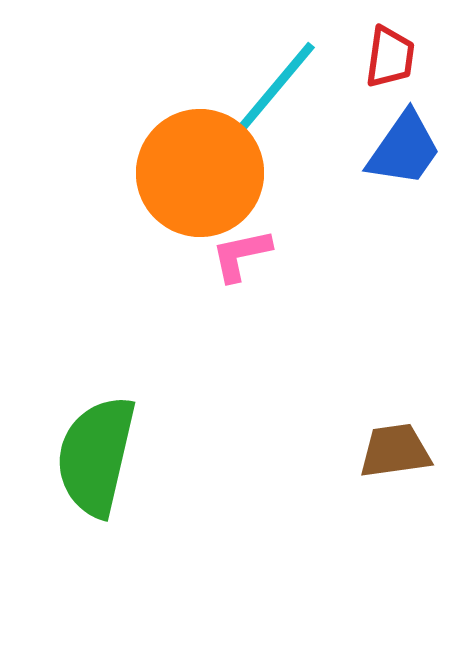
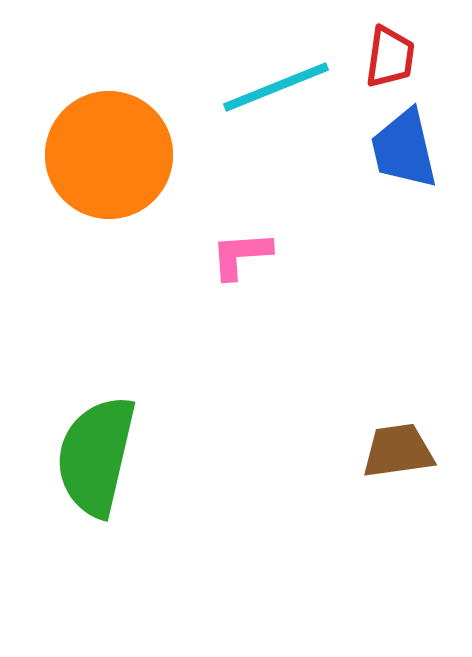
cyan line: rotated 28 degrees clockwise
blue trapezoid: rotated 132 degrees clockwise
orange circle: moved 91 px left, 18 px up
pink L-shape: rotated 8 degrees clockwise
brown trapezoid: moved 3 px right
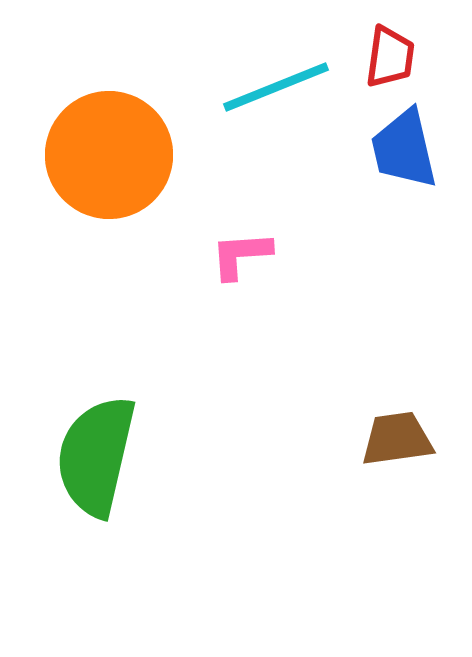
brown trapezoid: moved 1 px left, 12 px up
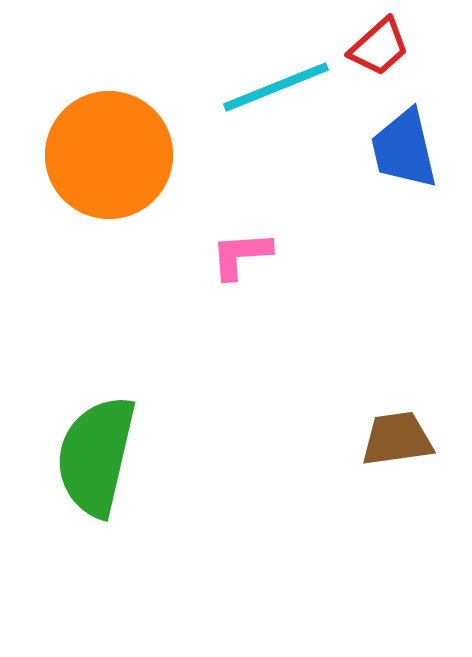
red trapezoid: moved 11 px left, 10 px up; rotated 40 degrees clockwise
